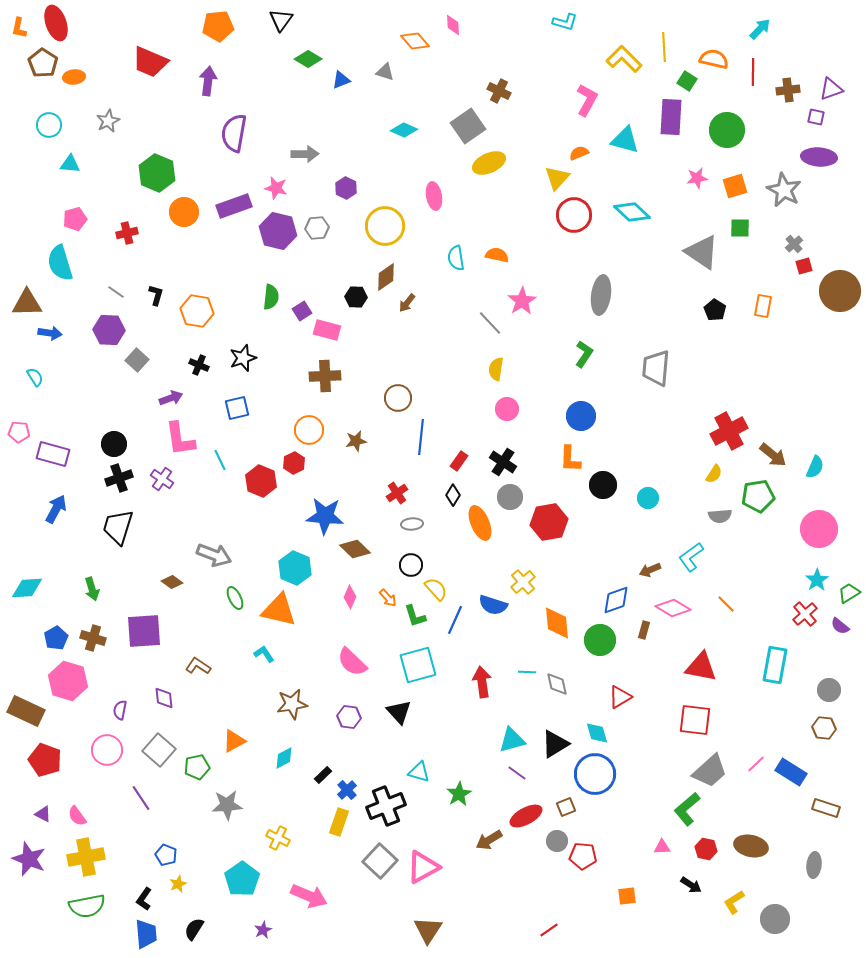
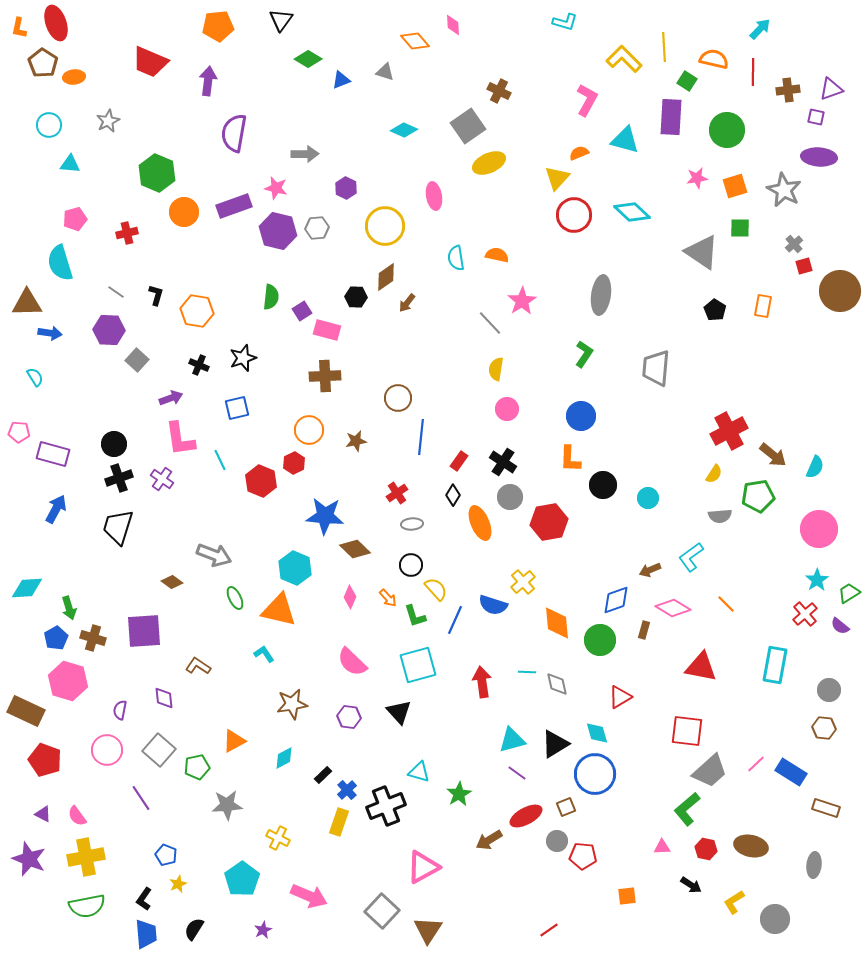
green arrow at (92, 589): moved 23 px left, 19 px down
red square at (695, 720): moved 8 px left, 11 px down
gray square at (380, 861): moved 2 px right, 50 px down
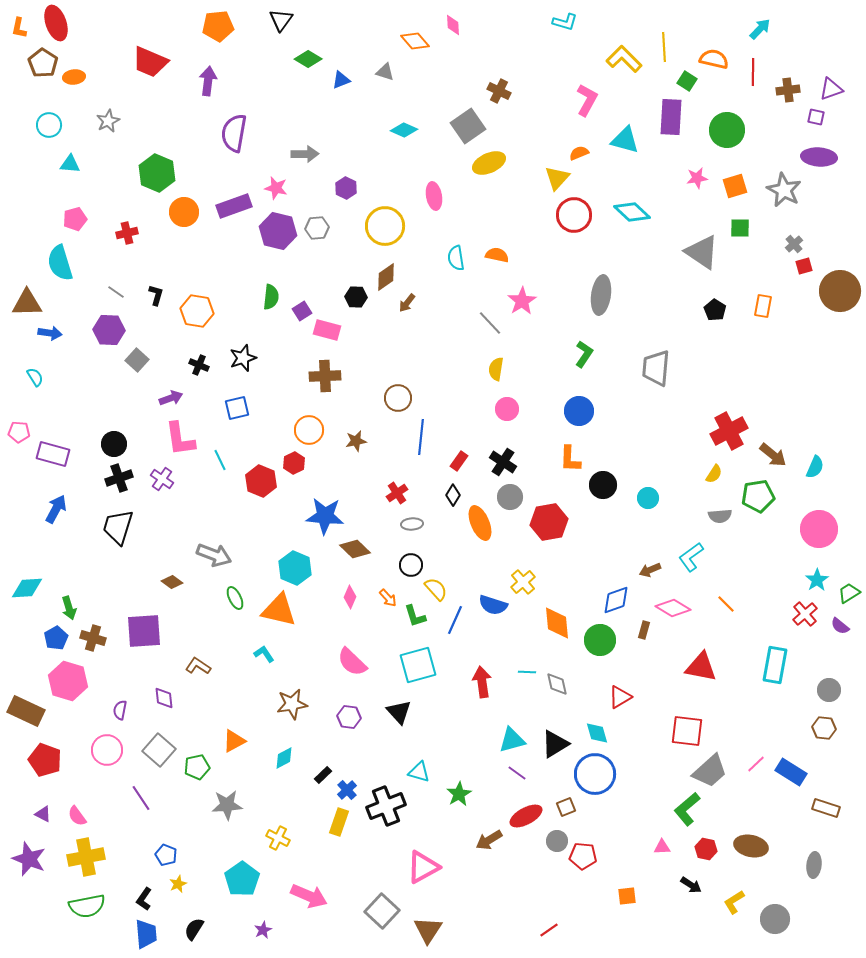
blue circle at (581, 416): moved 2 px left, 5 px up
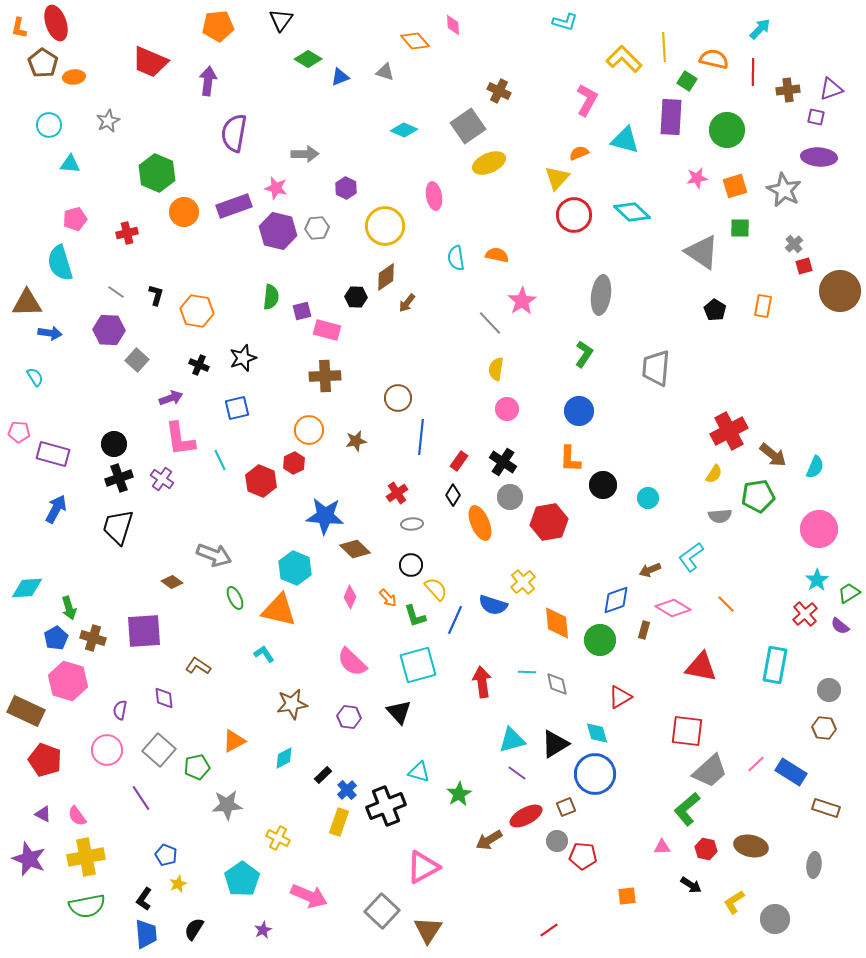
blue triangle at (341, 80): moved 1 px left, 3 px up
purple square at (302, 311): rotated 18 degrees clockwise
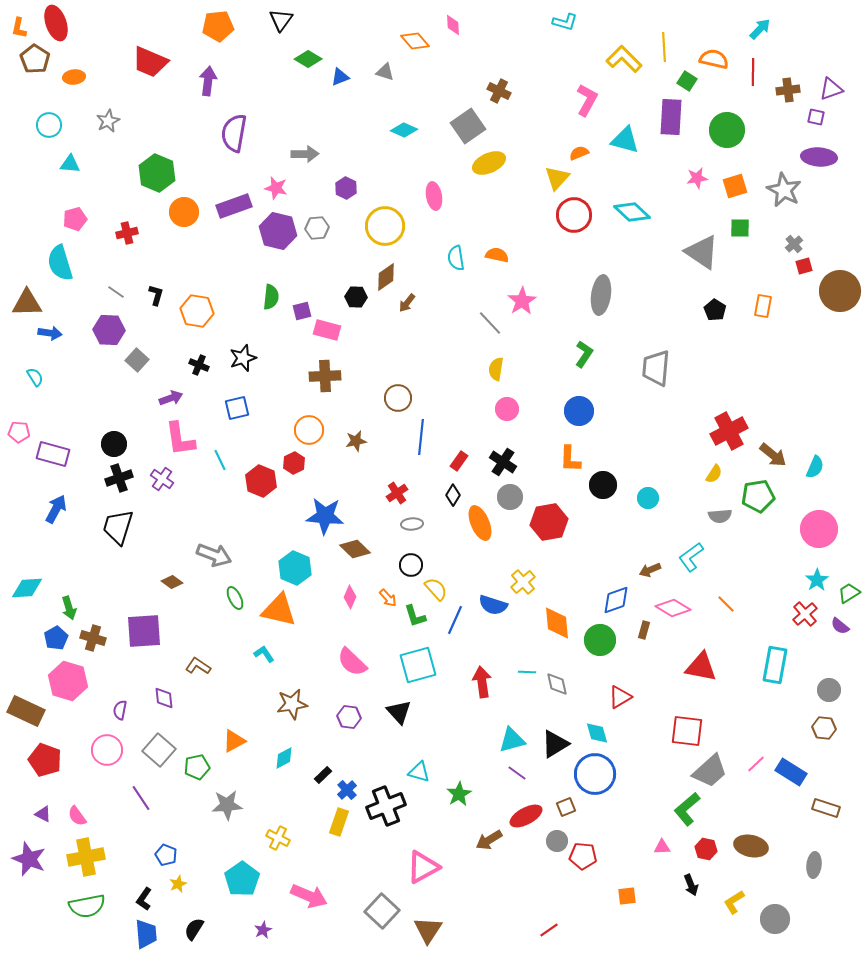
brown pentagon at (43, 63): moved 8 px left, 4 px up
black arrow at (691, 885): rotated 35 degrees clockwise
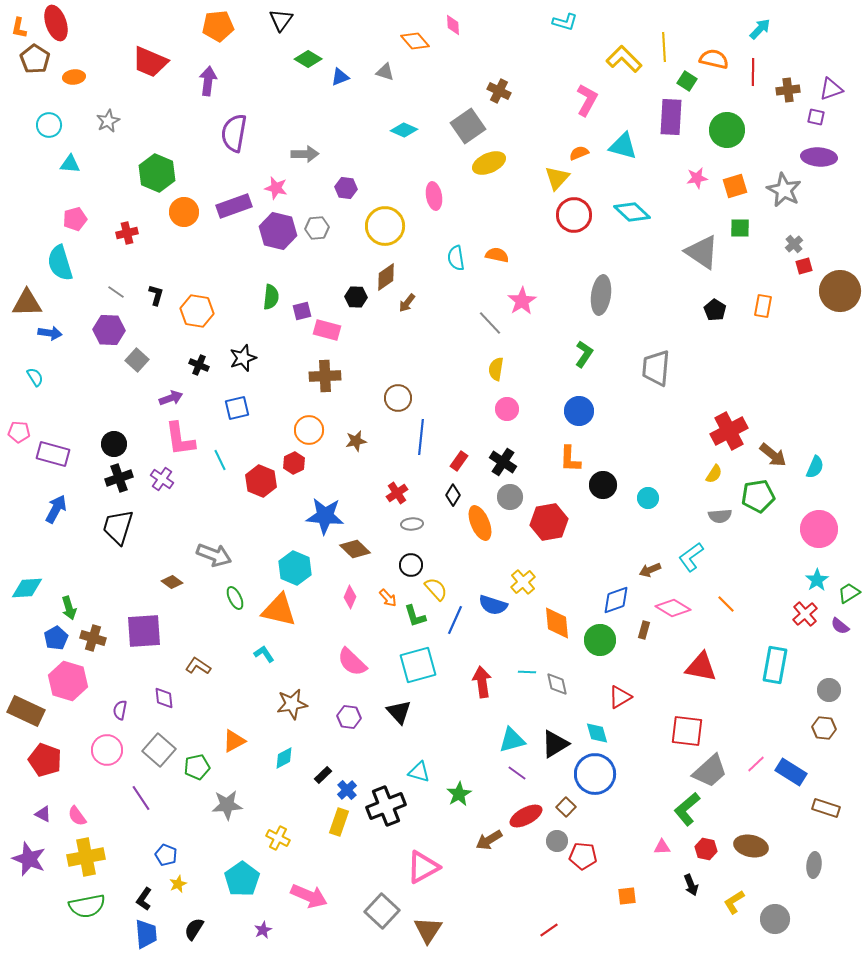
cyan triangle at (625, 140): moved 2 px left, 6 px down
purple hexagon at (346, 188): rotated 20 degrees counterclockwise
brown square at (566, 807): rotated 24 degrees counterclockwise
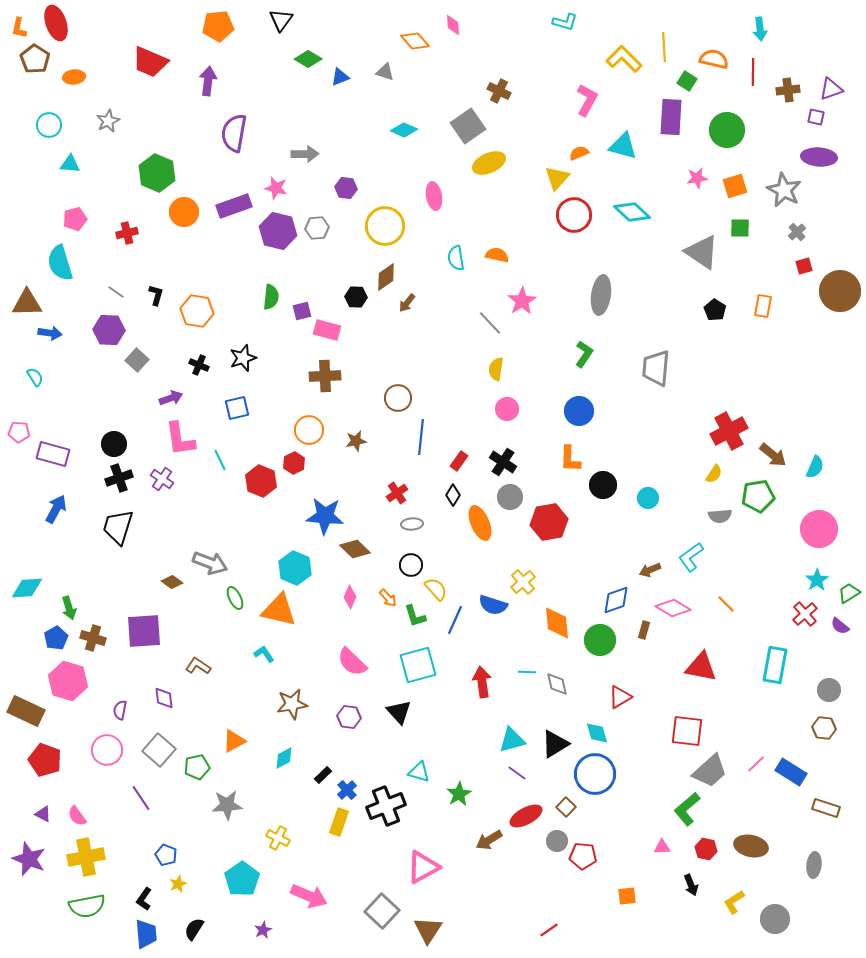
cyan arrow at (760, 29): rotated 130 degrees clockwise
gray cross at (794, 244): moved 3 px right, 12 px up
gray arrow at (214, 555): moved 4 px left, 8 px down
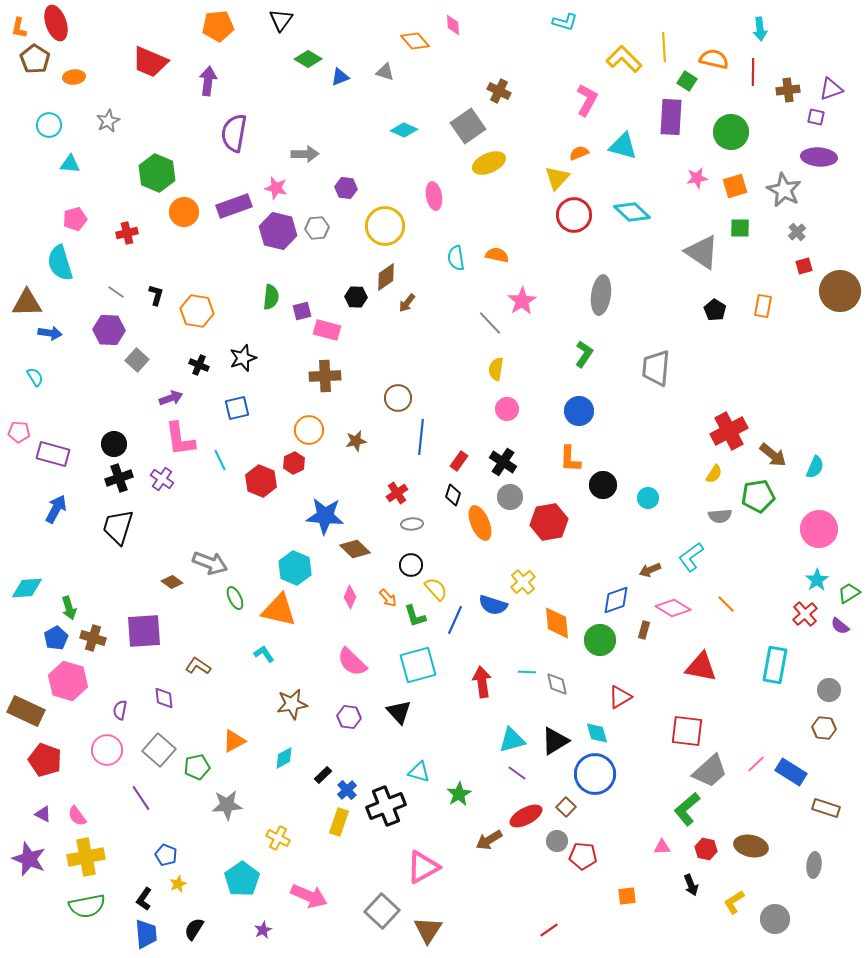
green circle at (727, 130): moved 4 px right, 2 px down
black diamond at (453, 495): rotated 15 degrees counterclockwise
black triangle at (555, 744): moved 3 px up
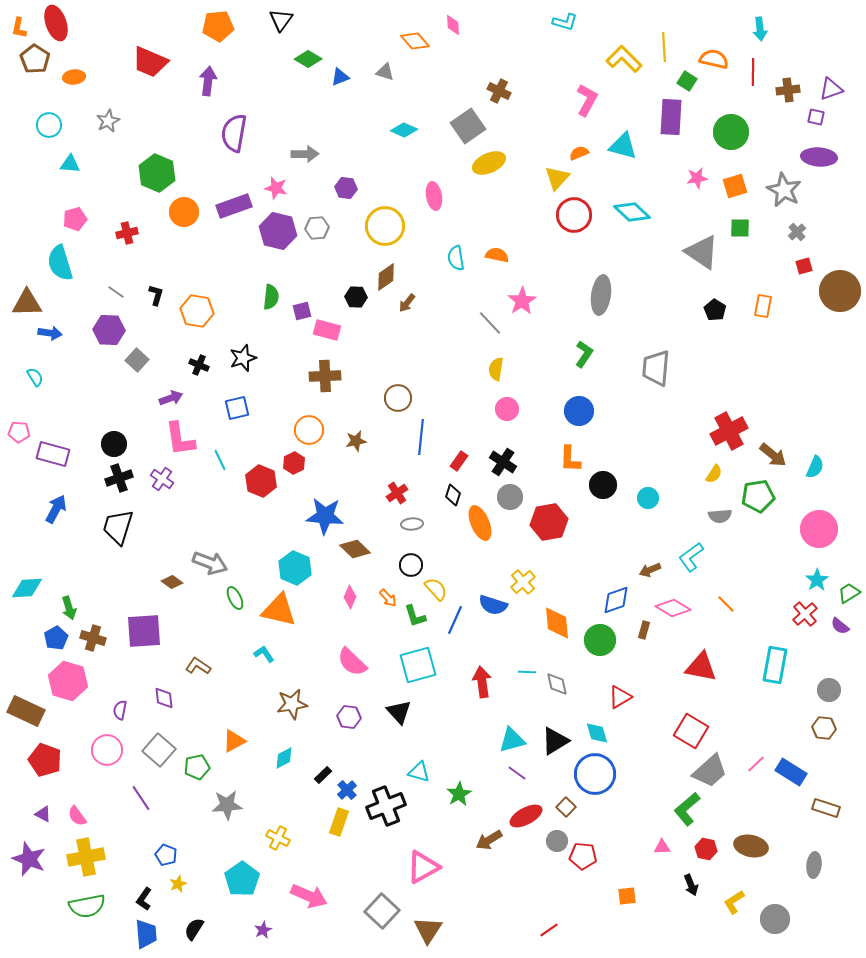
red square at (687, 731): moved 4 px right; rotated 24 degrees clockwise
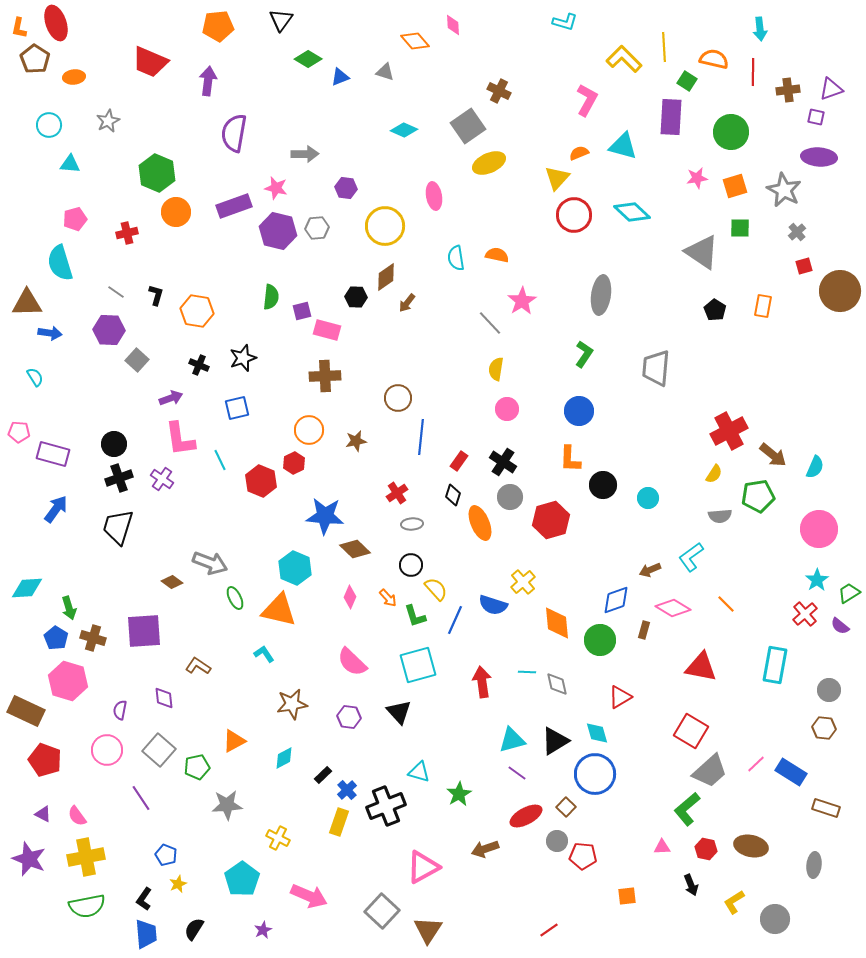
orange circle at (184, 212): moved 8 px left
blue arrow at (56, 509): rotated 8 degrees clockwise
red hexagon at (549, 522): moved 2 px right, 2 px up; rotated 6 degrees counterclockwise
blue pentagon at (56, 638): rotated 10 degrees counterclockwise
brown arrow at (489, 840): moved 4 px left, 9 px down; rotated 12 degrees clockwise
